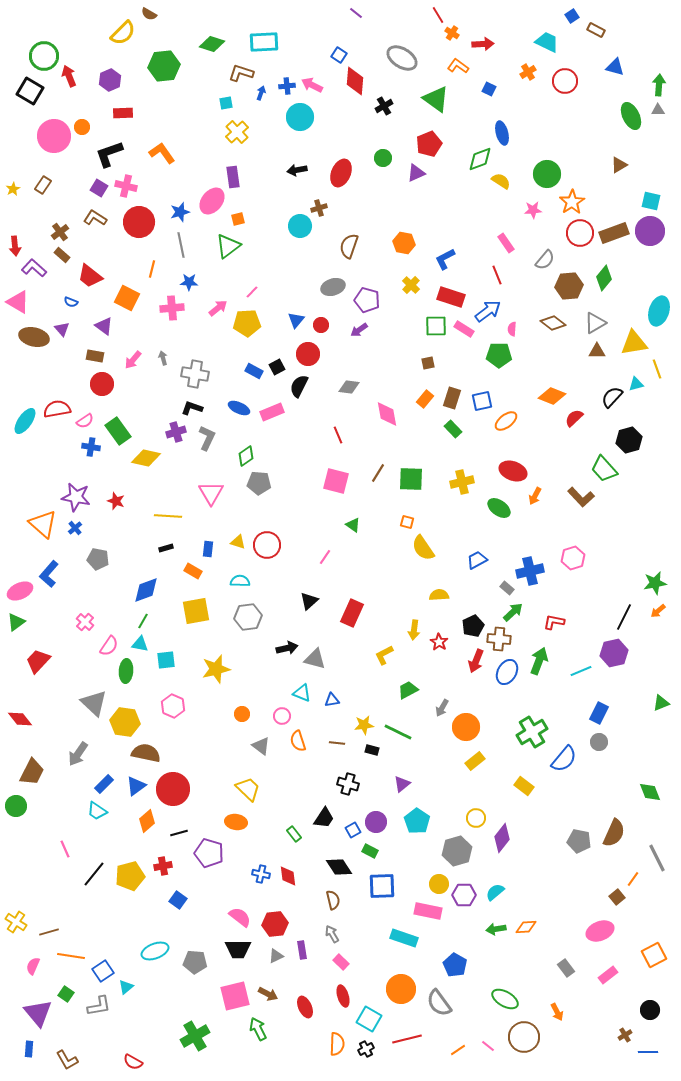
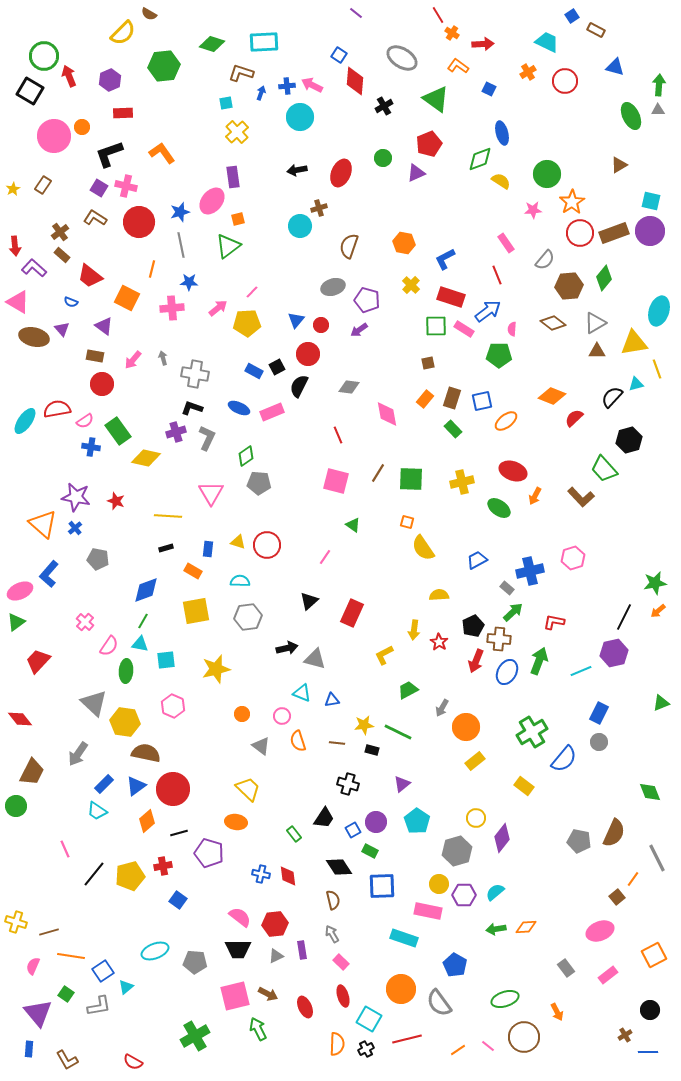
yellow cross at (16, 922): rotated 15 degrees counterclockwise
green ellipse at (505, 999): rotated 48 degrees counterclockwise
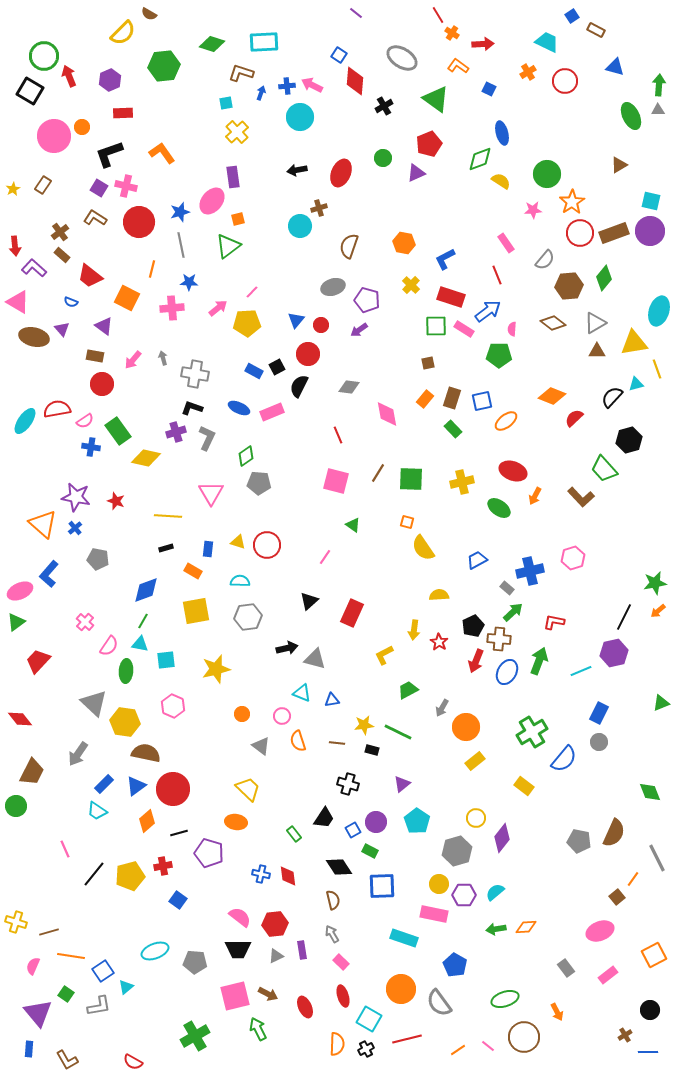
pink rectangle at (428, 911): moved 6 px right, 3 px down
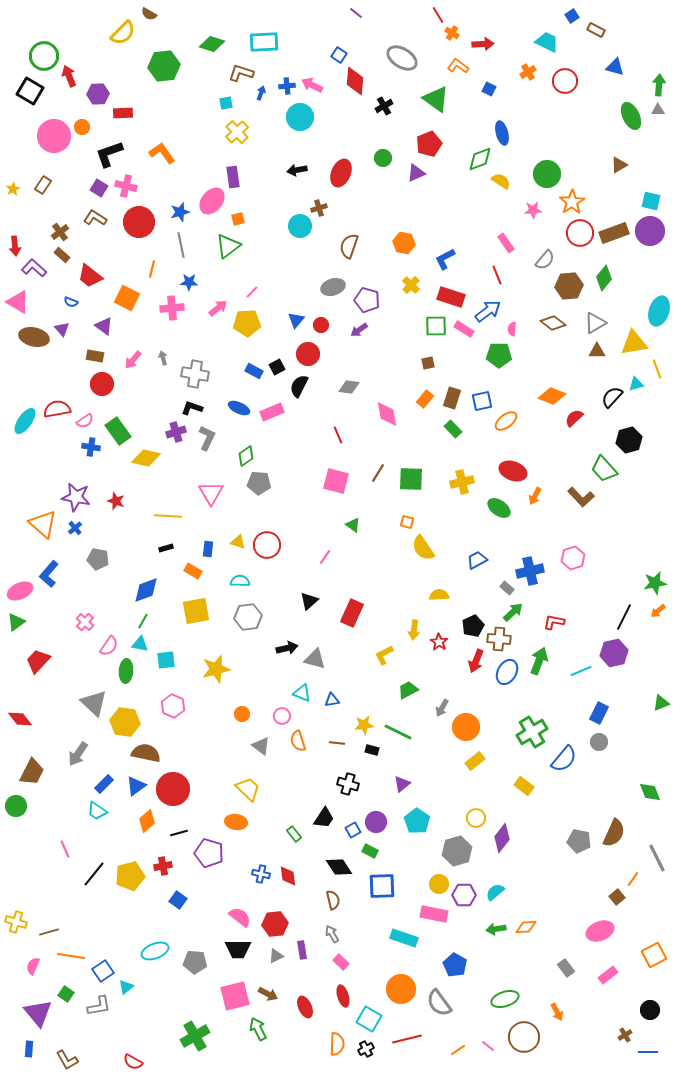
purple hexagon at (110, 80): moved 12 px left, 14 px down; rotated 20 degrees clockwise
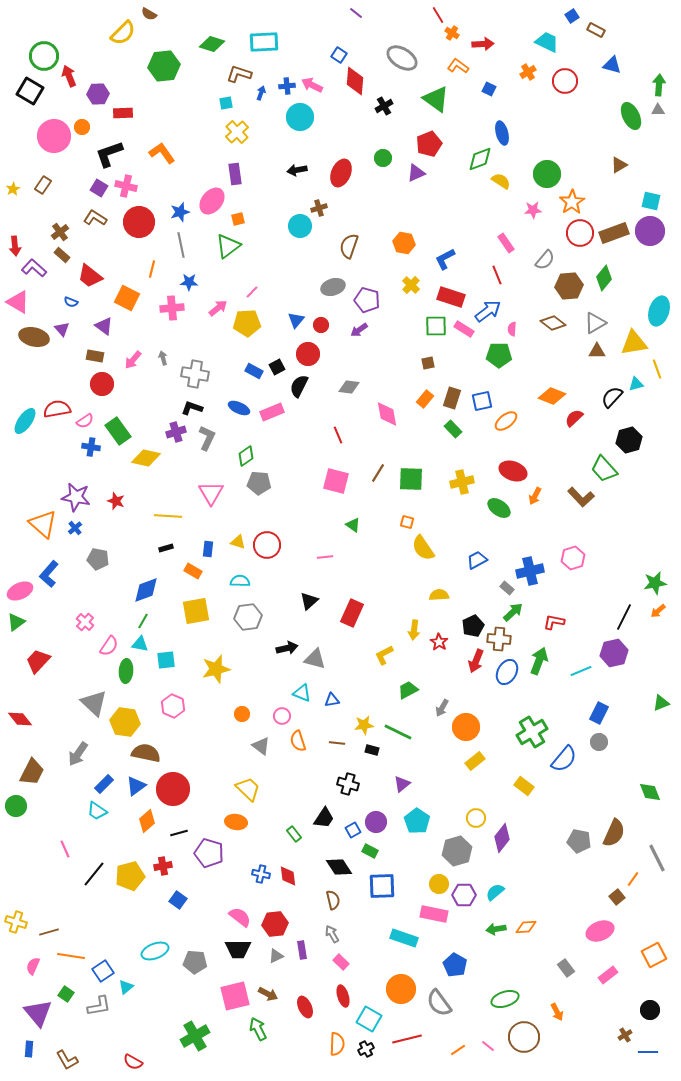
blue triangle at (615, 67): moved 3 px left, 2 px up
brown L-shape at (241, 73): moved 2 px left, 1 px down
purple rectangle at (233, 177): moved 2 px right, 3 px up
pink line at (325, 557): rotated 49 degrees clockwise
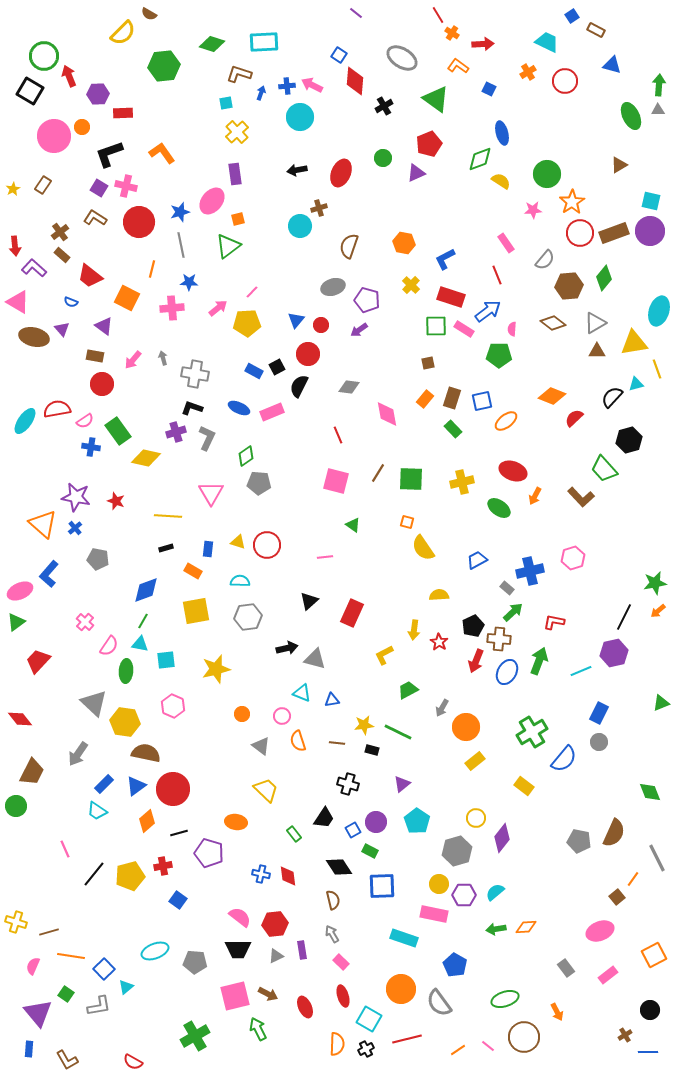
yellow trapezoid at (248, 789): moved 18 px right, 1 px down
blue square at (103, 971): moved 1 px right, 2 px up; rotated 10 degrees counterclockwise
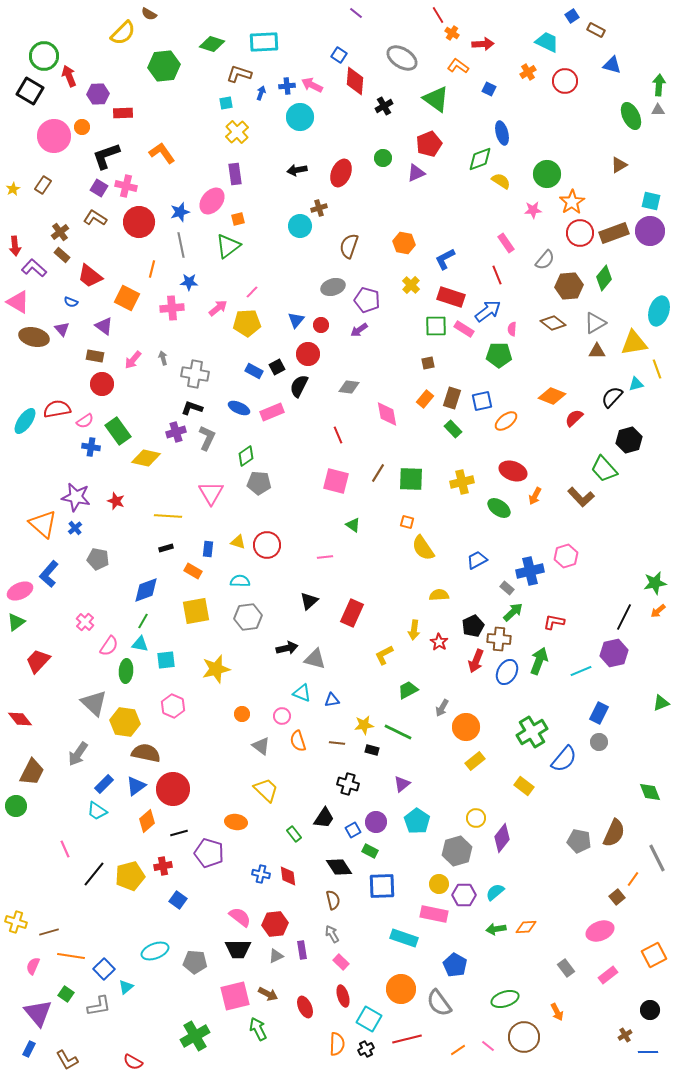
black L-shape at (109, 154): moved 3 px left, 2 px down
pink hexagon at (573, 558): moved 7 px left, 2 px up
blue rectangle at (29, 1049): rotated 21 degrees clockwise
